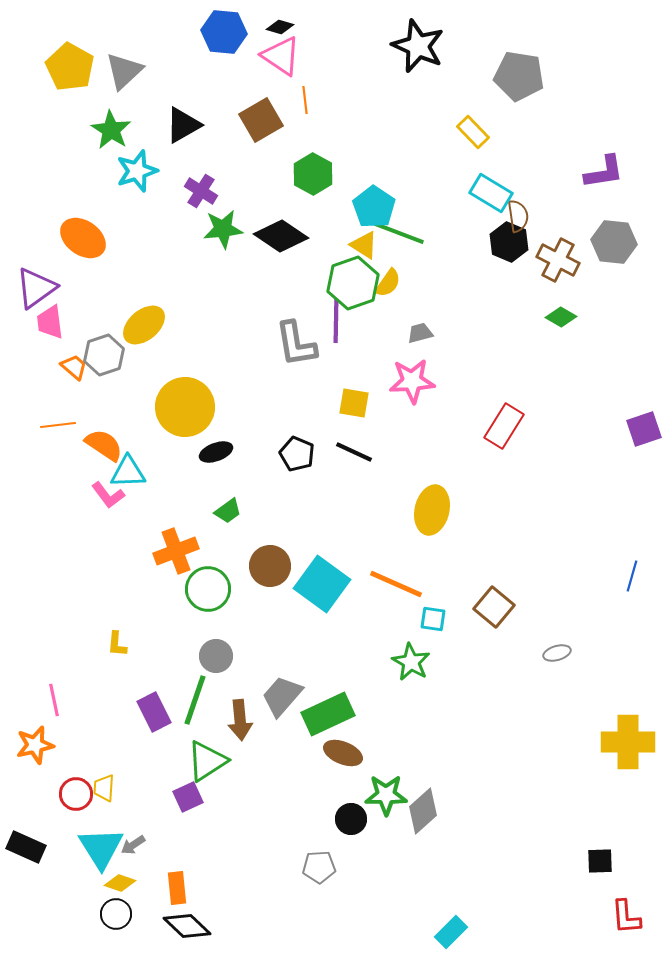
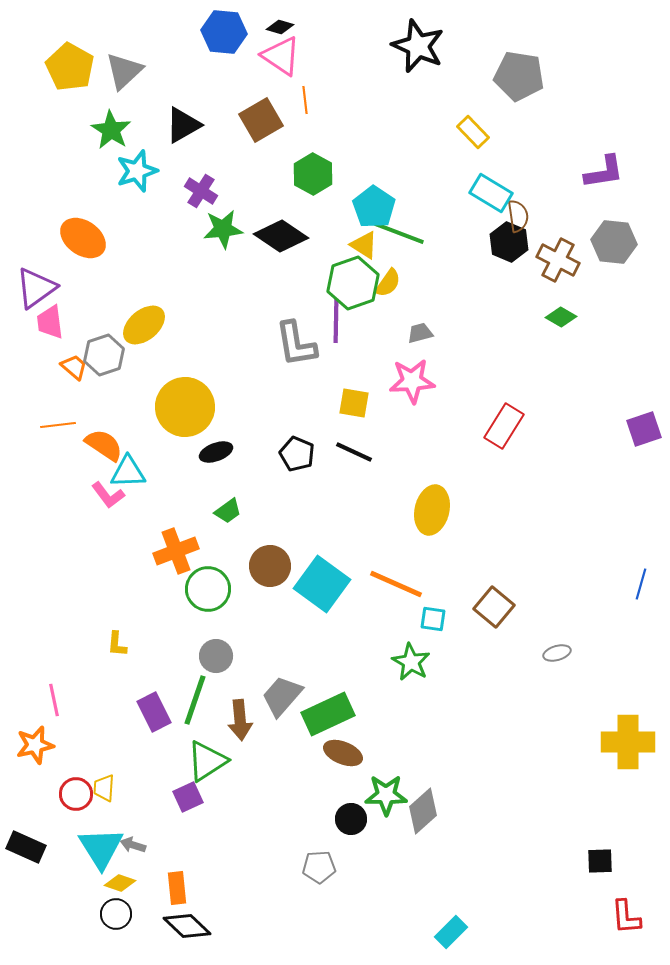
blue line at (632, 576): moved 9 px right, 8 px down
gray arrow at (133, 845): rotated 50 degrees clockwise
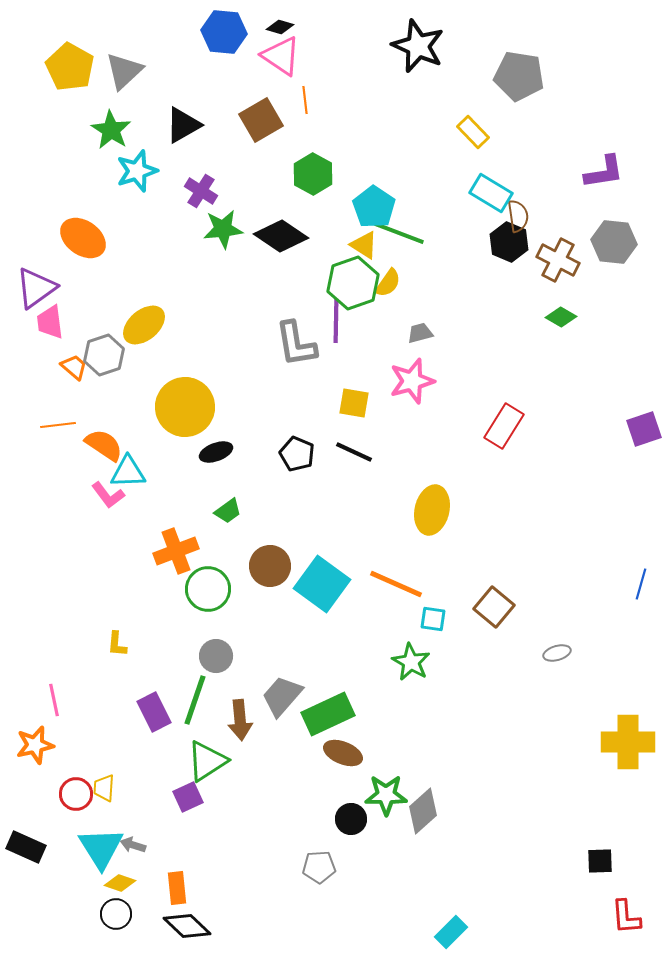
pink star at (412, 381): rotated 12 degrees counterclockwise
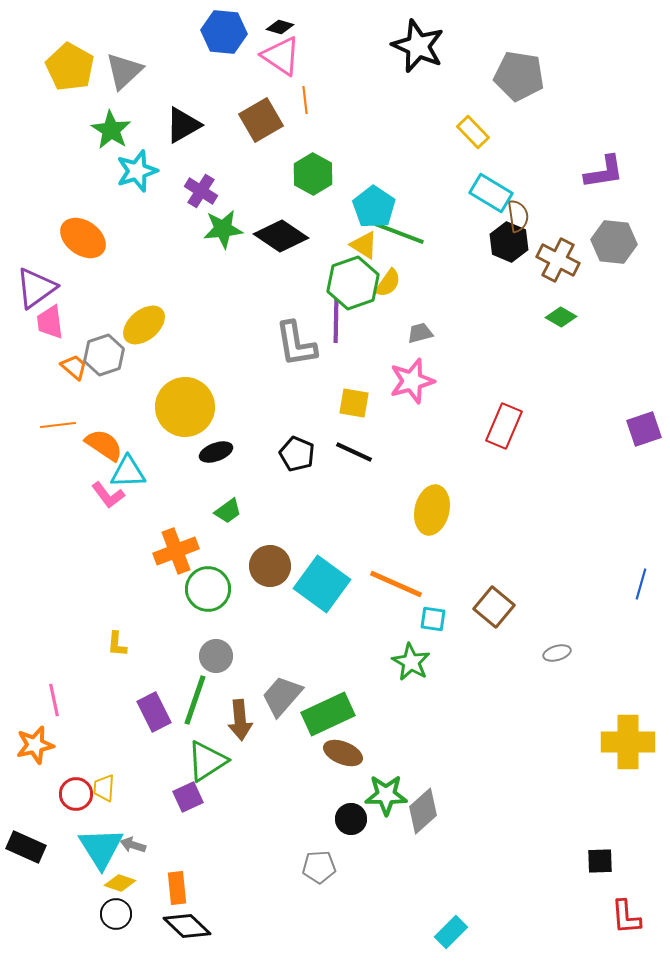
red rectangle at (504, 426): rotated 9 degrees counterclockwise
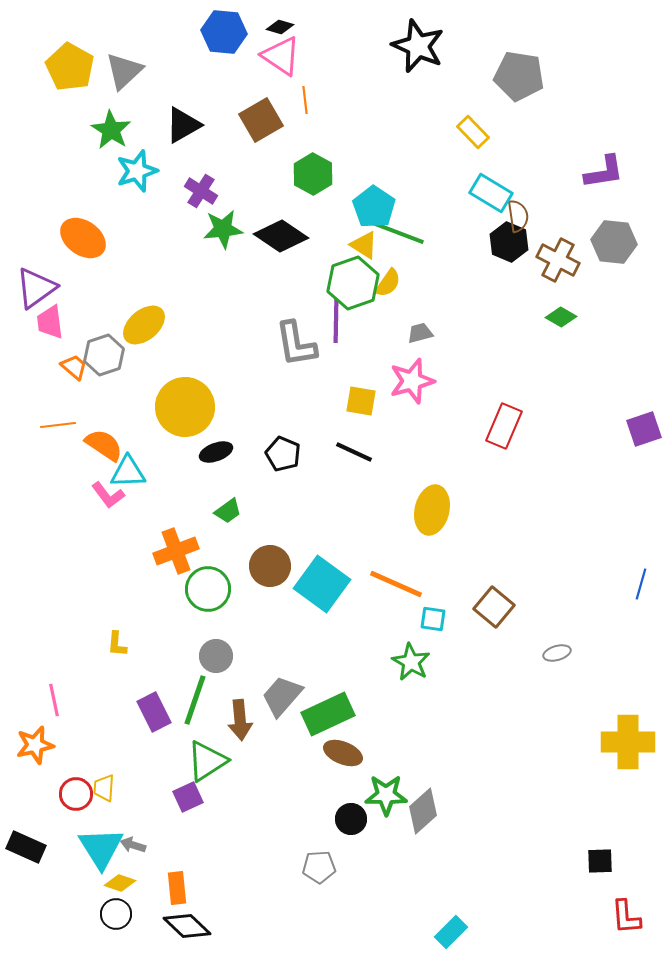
yellow square at (354, 403): moved 7 px right, 2 px up
black pentagon at (297, 454): moved 14 px left
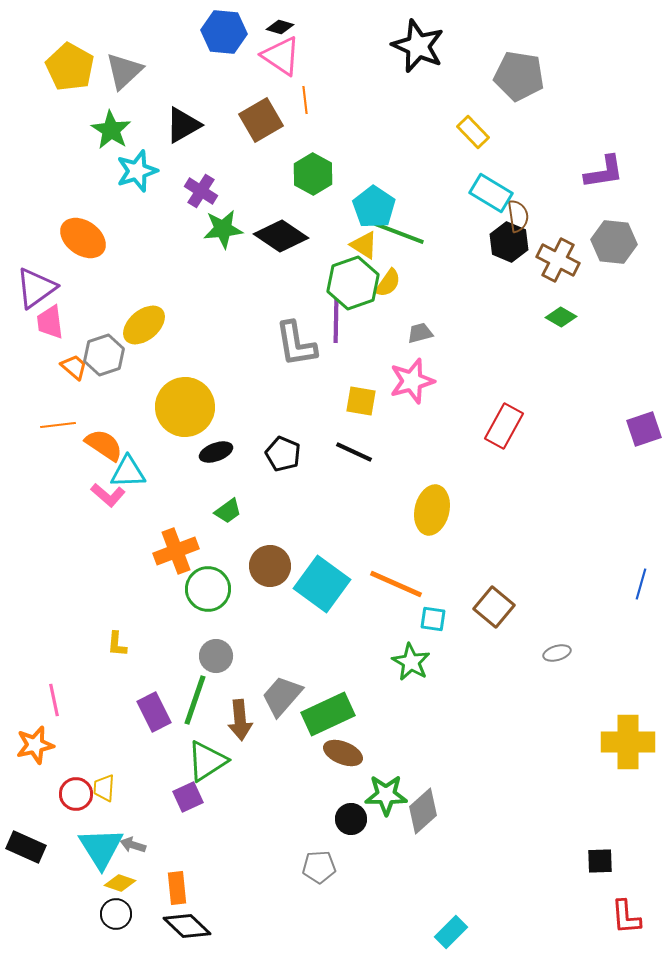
red rectangle at (504, 426): rotated 6 degrees clockwise
pink L-shape at (108, 495): rotated 12 degrees counterclockwise
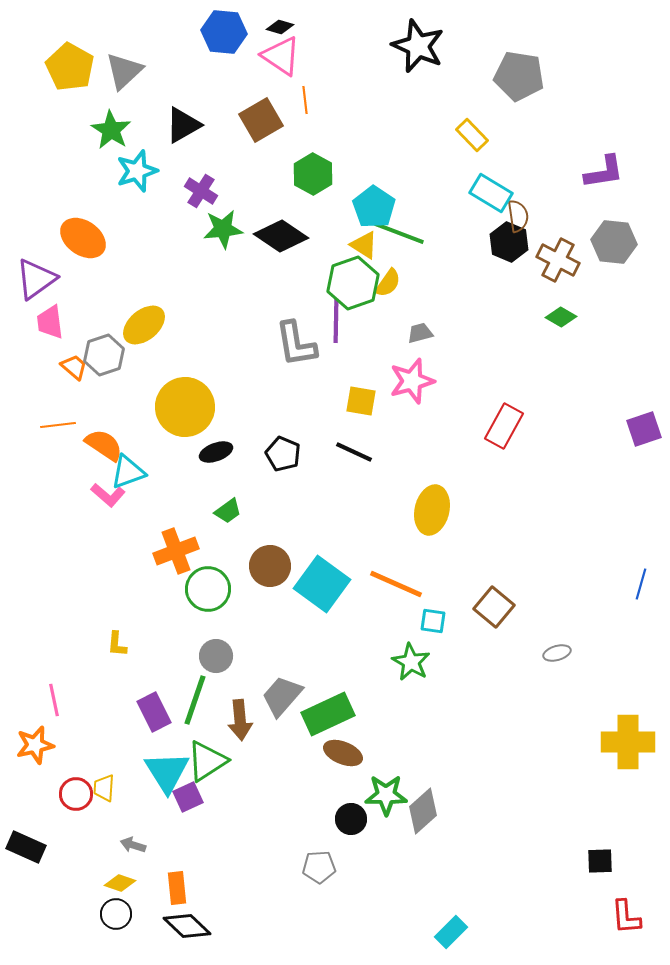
yellow rectangle at (473, 132): moved 1 px left, 3 px down
purple triangle at (36, 288): moved 9 px up
cyan triangle at (128, 472): rotated 18 degrees counterclockwise
cyan square at (433, 619): moved 2 px down
cyan triangle at (101, 848): moved 66 px right, 76 px up
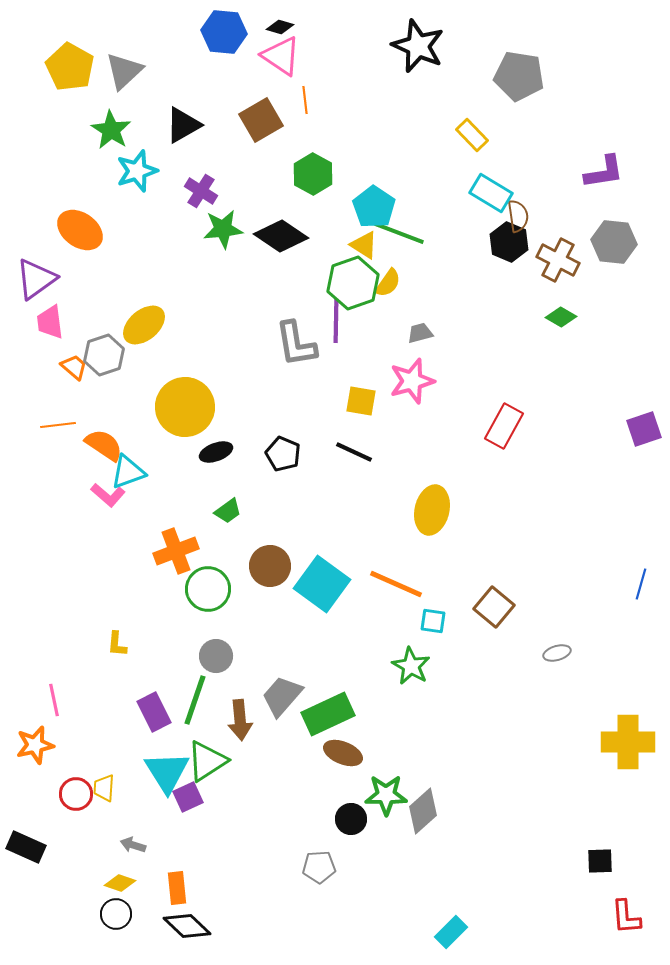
orange ellipse at (83, 238): moved 3 px left, 8 px up
green star at (411, 662): moved 4 px down
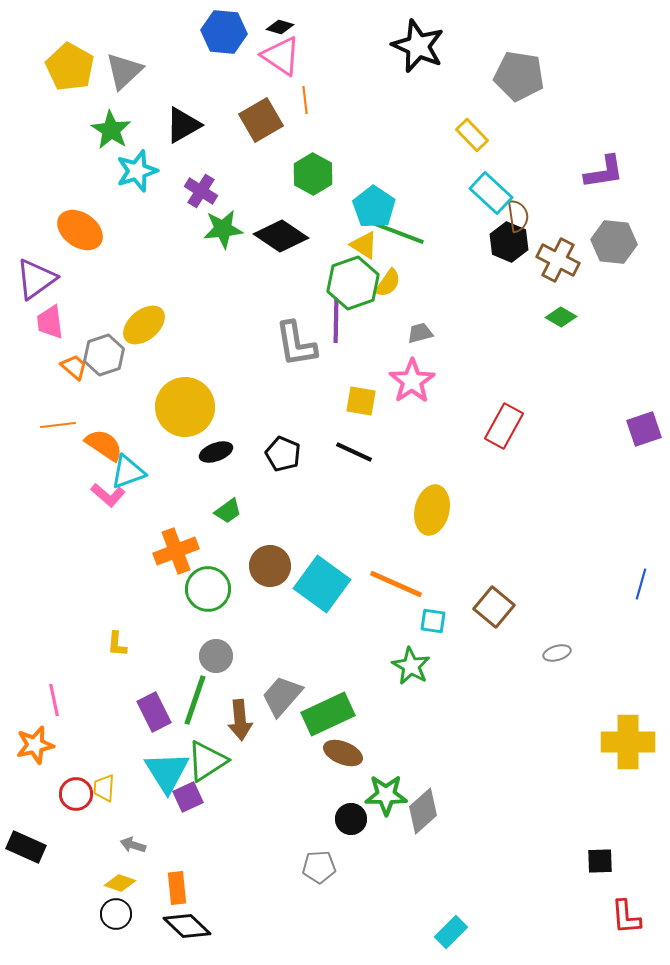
cyan rectangle at (491, 193): rotated 12 degrees clockwise
pink star at (412, 381): rotated 18 degrees counterclockwise
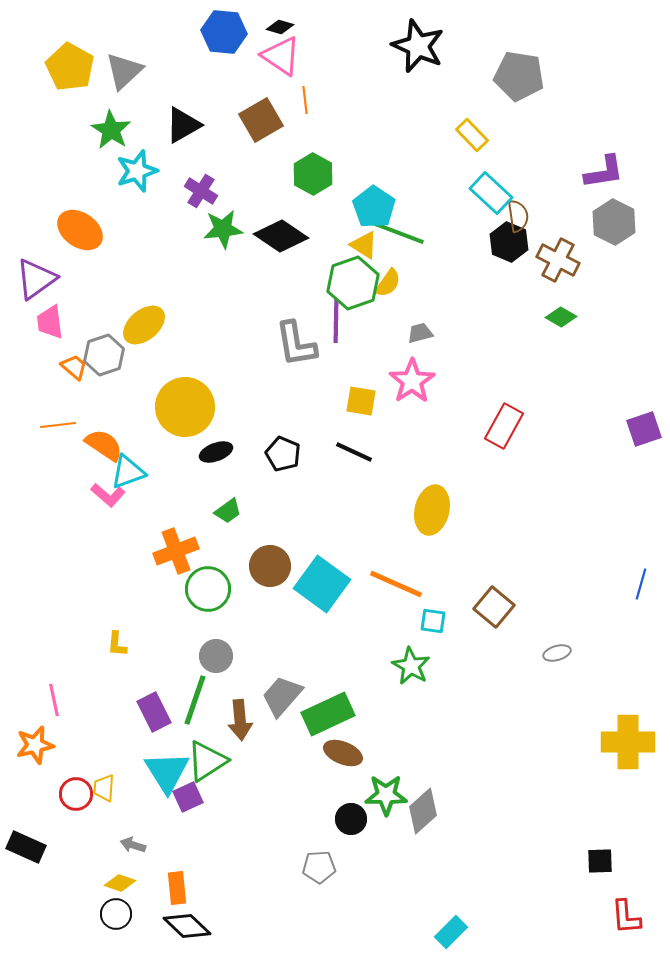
gray hexagon at (614, 242): moved 20 px up; rotated 21 degrees clockwise
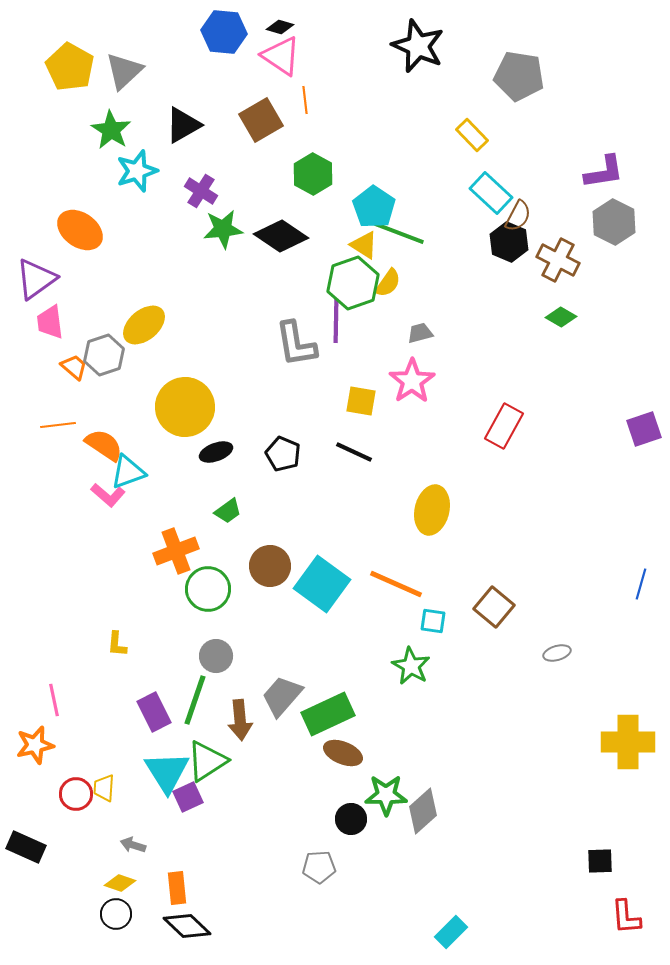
brown semicircle at (518, 216): rotated 36 degrees clockwise
